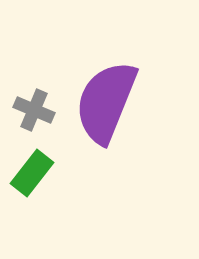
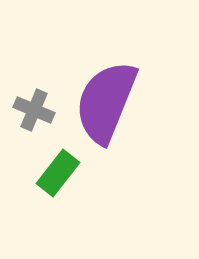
green rectangle: moved 26 px right
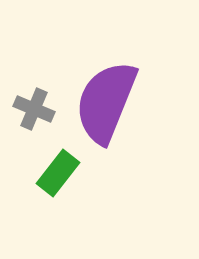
gray cross: moved 1 px up
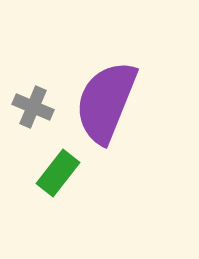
gray cross: moved 1 px left, 2 px up
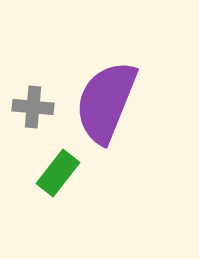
gray cross: rotated 18 degrees counterclockwise
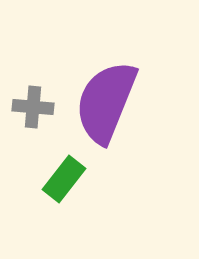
green rectangle: moved 6 px right, 6 px down
